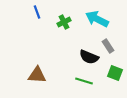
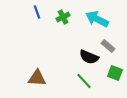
green cross: moved 1 px left, 5 px up
gray rectangle: rotated 16 degrees counterclockwise
brown triangle: moved 3 px down
green line: rotated 30 degrees clockwise
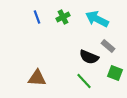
blue line: moved 5 px down
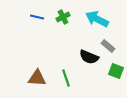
blue line: rotated 56 degrees counterclockwise
green square: moved 1 px right, 2 px up
green line: moved 18 px left, 3 px up; rotated 24 degrees clockwise
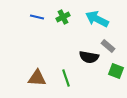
black semicircle: rotated 12 degrees counterclockwise
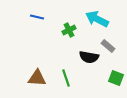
green cross: moved 6 px right, 13 px down
green square: moved 7 px down
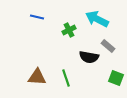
brown triangle: moved 1 px up
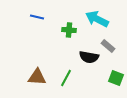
green cross: rotated 32 degrees clockwise
green line: rotated 48 degrees clockwise
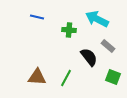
black semicircle: rotated 138 degrees counterclockwise
green square: moved 3 px left, 1 px up
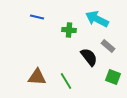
green line: moved 3 px down; rotated 60 degrees counterclockwise
